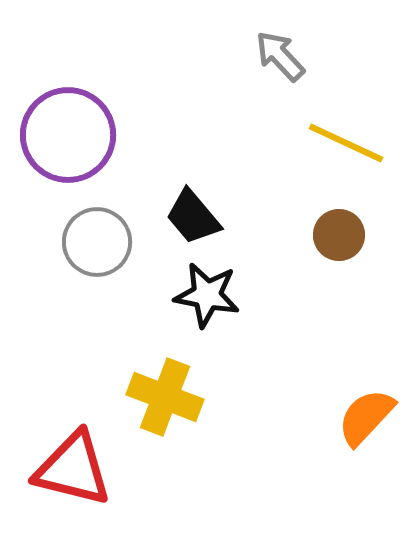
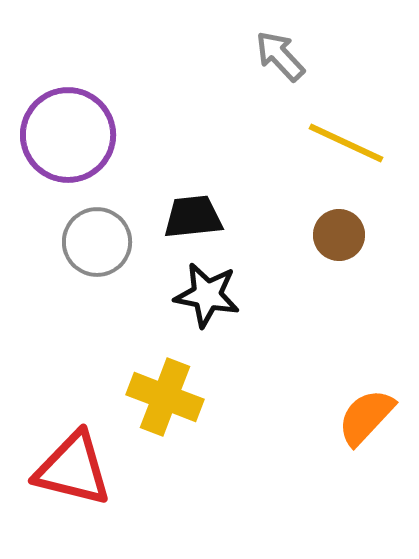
black trapezoid: rotated 124 degrees clockwise
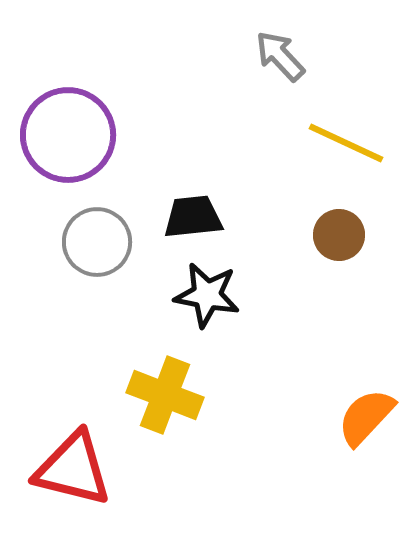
yellow cross: moved 2 px up
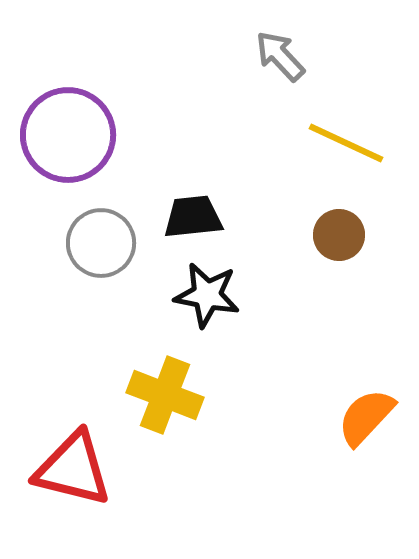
gray circle: moved 4 px right, 1 px down
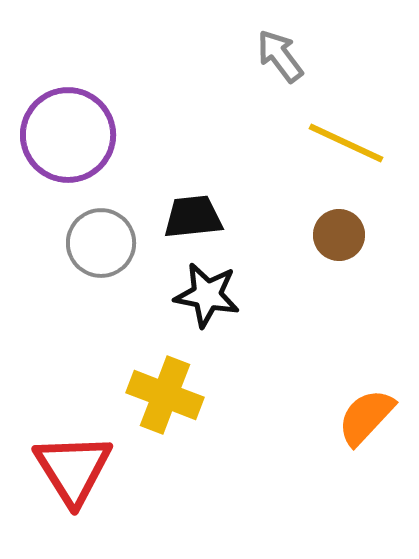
gray arrow: rotated 6 degrees clockwise
red triangle: rotated 44 degrees clockwise
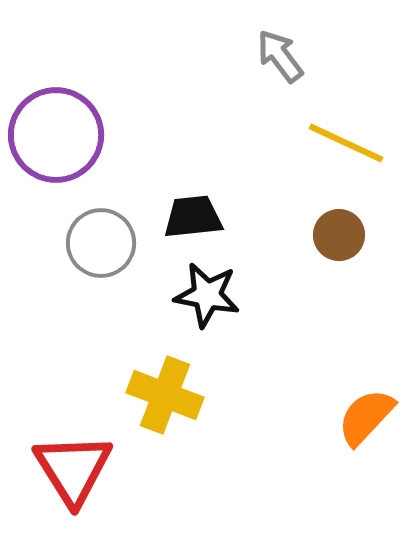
purple circle: moved 12 px left
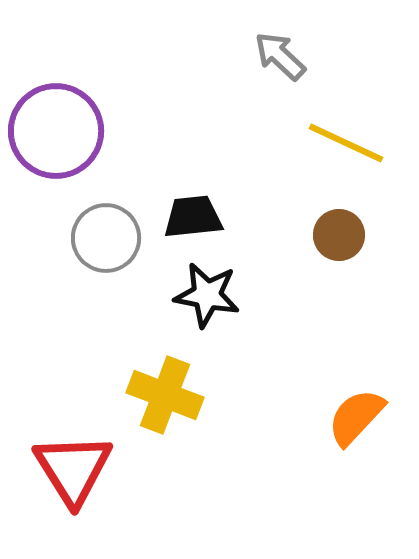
gray arrow: rotated 10 degrees counterclockwise
purple circle: moved 4 px up
gray circle: moved 5 px right, 5 px up
orange semicircle: moved 10 px left
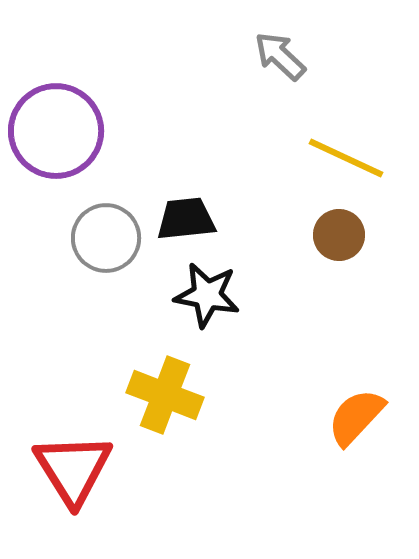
yellow line: moved 15 px down
black trapezoid: moved 7 px left, 2 px down
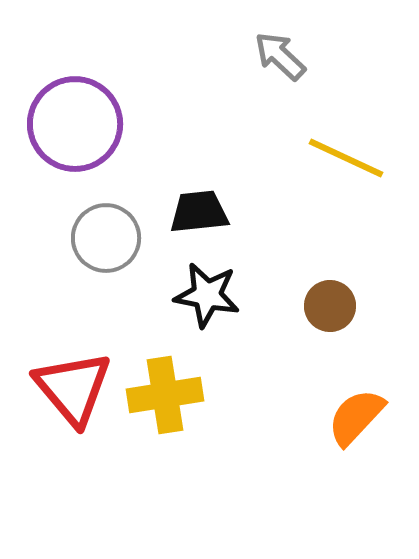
purple circle: moved 19 px right, 7 px up
black trapezoid: moved 13 px right, 7 px up
brown circle: moved 9 px left, 71 px down
yellow cross: rotated 30 degrees counterclockwise
red triangle: moved 81 px up; rotated 8 degrees counterclockwise
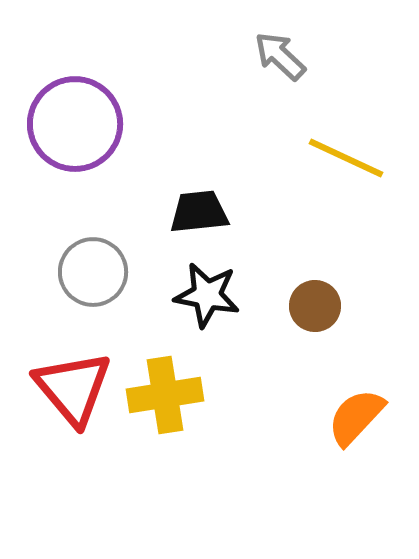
gray circle: moved 13 px left, 34 px down
brown circle: moved 15 px left
